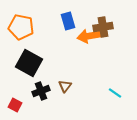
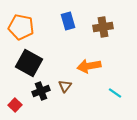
orange arrow: moved 30 px down
red square: rotated 16 degrees clockwise
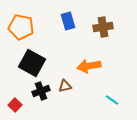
black square: moved 3 px right
brown triangle: rotated 40 degrees clockwise
cyan line: moved 3 px left, 7 px down
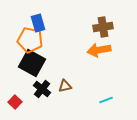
blue rectangle: moved 30 px left, 2 px down
orange pentagon: moved 9 px right, 13 px down
orange arrow: moved 10 px right, 16 px up
black cross: moved 1 px right, 2 px up; rotated 30 degrees counterclockwise
cyan line: moved 6 px left; rotated 56 degrees counterclockwise
red square: moved 3 px up
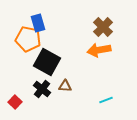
brown cross: rotated 36 degrees counterclockwise
orange pentagon: moved 2 px left, 1 px up
black square: moved 15 px right, 1 px up
brown triangle: rotated 16 degrees clockwise
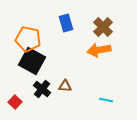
blue rectangle: moved 28 px right
black square: moved 15 px left, 1 px up
cyan line: rotated 32 degrees clockwise
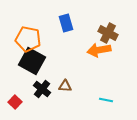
brown cross: moved 5 px right, 6 px down; rotated 18 degrees counterclockwise
